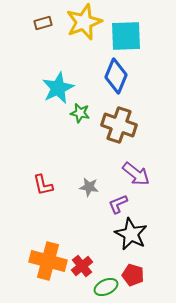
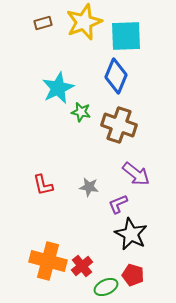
green star: moved 1 px right, 1 px up
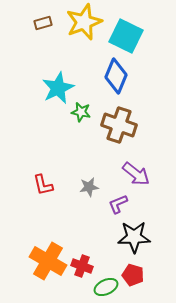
cyan square: rotated 28 degrees clockwise
gray star: rotated 18 degrees counterclockwise
black star: moved 3 px right, 3 px down; rotated 28 degrees counterclockwise
orange cross: rotated 15 degrees clockwise
red cross: rotated 30 degrees counterclockwise
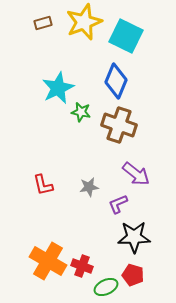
blue diamond: moved 5 px down
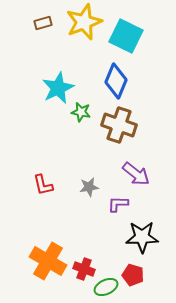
purple L-shape: rotated 25 degrees clockwise
black star: moved 8 px right
red cross: moved 2 px right, 3 px down
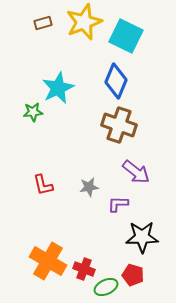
green star: moved 48 px left; rotated 18 degrees counterclockwise
purple arrow: moved 2 px up
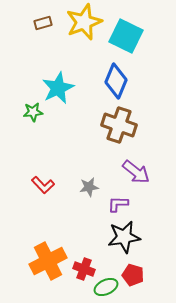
red L-shape: rotated 30 degrees counterclockwise
black star: moved 18 px left; rotated 8 degrees counterclockwise
orange cross: rotated 33 degrees clockwise
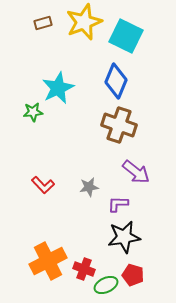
green ellipse: moved 2 px up
